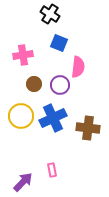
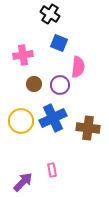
yellow circle: moved 5 px down
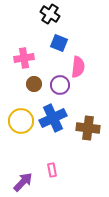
pink cross: moved 1 px right, 3 px down
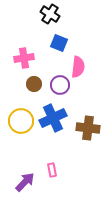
purple arrow: moved 2 px right
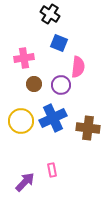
purple circle: moved 1 px right
